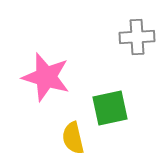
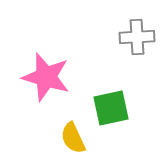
green square: moved 1 px right
yellow semicircle: rotated 12 degrees counterclockwise
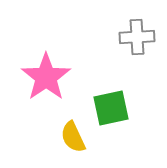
pink star: rotated 21 degrees clockwise
yellow semicircle: moved 1 px up
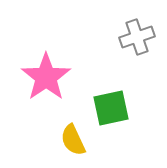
gray cross: rotated 16 degrees counterclockwise
yellow semicircle: moved 3 px down
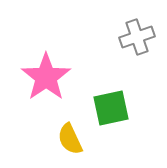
yellow semicircle: moved 3 px left, 1 px up
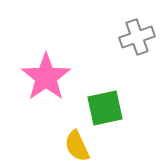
green square: moved 6 px left
yellow semicircle: moved 7 px right, 7 px down
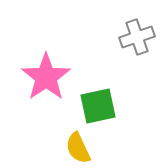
green square: moved 7 px left, 2 px up
yellow semicircle: moved 1 px right, 2 px down
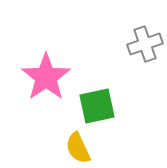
gray cross: moved 8 px right, 7 px down
green square: moved 1 px left
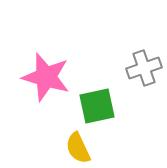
gray cross: moved 1 px left, 24 px down
pink star: rotated 21 degrees counterclockwise
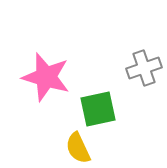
green square: moved 1 px right, 3 px down
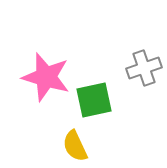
green square: moved 4 px left, 9 px up
yellow semicircle: moved 3 px left, 2 px up
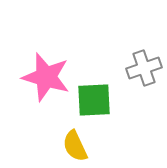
green square: rotated 9 degrees clockwise
